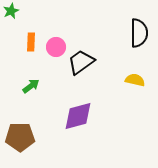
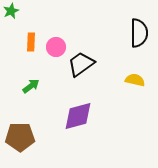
black trapezoid: moved 2 px down
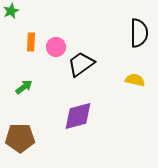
green arrow: moved 7 px left, 1 px down
brown pentagon: moved 1 px down
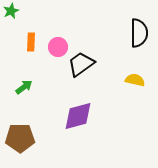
pink circle: moved 2 px right
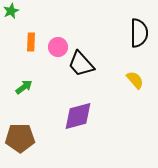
black trapezoid: rotated 96 degrees counterclockwise
yellow semicircle: rotated 36 degrees clockwise
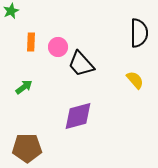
brown pentagon: moved 7 px right, 10 px down
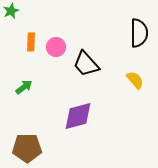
pink circle: moved 2 px left
black trapezoid: moved 5 px right
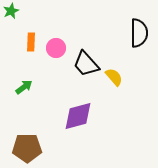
pink circle: moved 1 px down
yellow semicircle: moved 21 px left, 3 px up
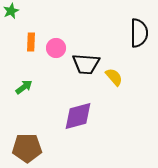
black trapezoid: rotated 44 degrees counterclockwise
